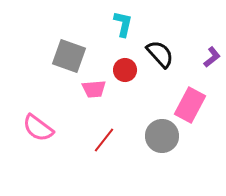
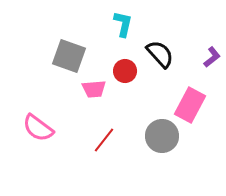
red circle: moved 1 px down
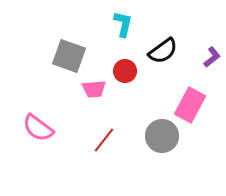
black semicircle: moved 3 px right, 3 px up; rotated 96 degrees clockwise
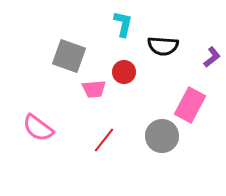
black semicircle: moved 5 px up; rotated 40 degrees clockwise
red circle: moved 1 px left, 1 px down
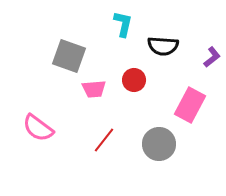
red circle: moved 10 px right, 8 px down
gray circle: moved 3 px left, 8 px down
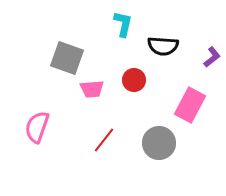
gray square: moved 2 px left, 2 px down
pink trapezoid: moved 2 px left
pink semicircle: moved 1 px left, 1 px up; rotated 72 degrees clockwise
gray circle: moved 1 px up
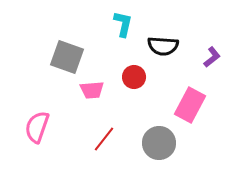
gray square: moved 1 px up
red circle: moved 3 px up
pink trapezoid: moved 1 px down
red line: moved 1 px up
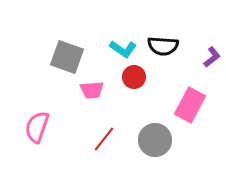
cyan L-shape: moved 25 px down; rotated 112 degrees clockwise
gray circle: moved 4 px left, 3 px up
